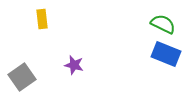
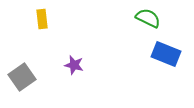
green semicircle: moved 15 px left, 6 px up
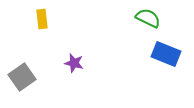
purple star: moved 2 px up
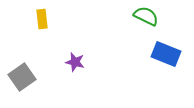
green semicircle: moved 2 px left, 2 px up
purple star: moved 1 px right, 1 px up
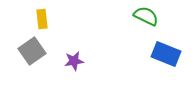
purple star: moved 1 px left, 1 px up; rotated 24 degrees counterclockwise
gray square: moved 10 px right, 26 px up
